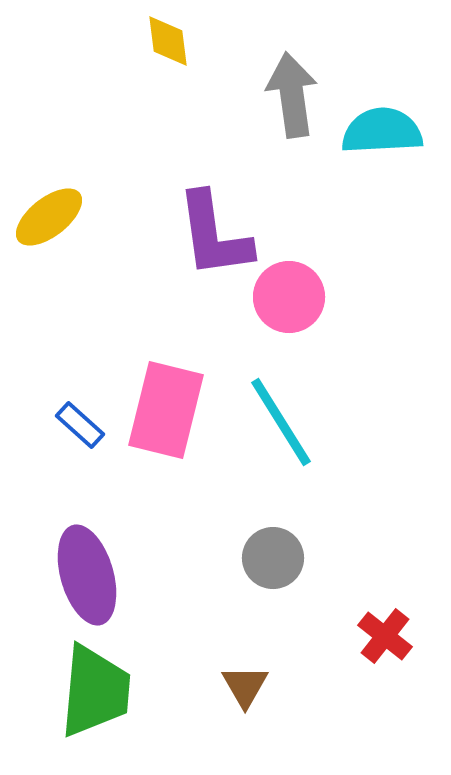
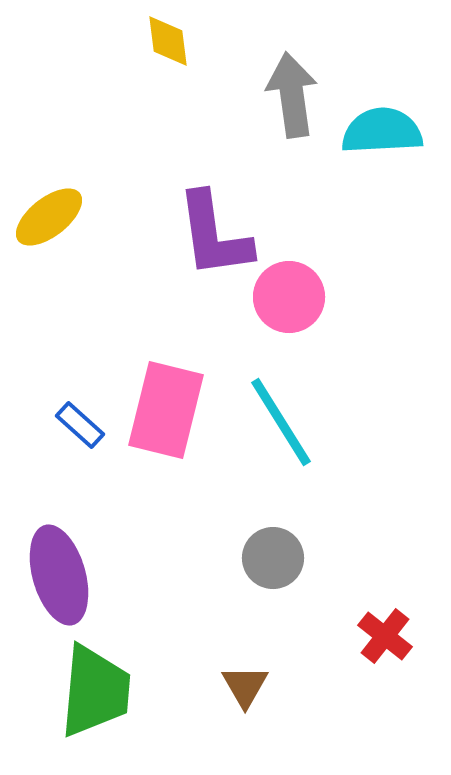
purple ellipse: moved 28 px left
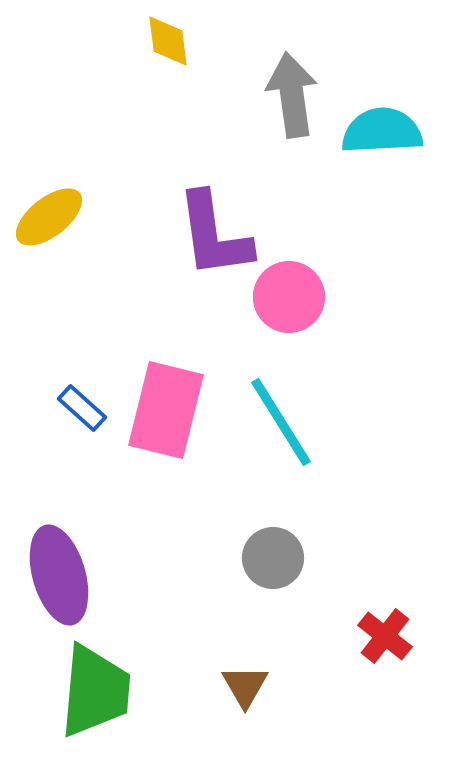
blue rectangle: moved 2 px right, 17 px up
